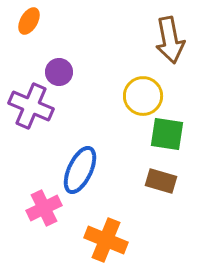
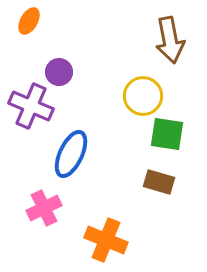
blue ellipse: moved 9 px left, 16 px up
brown rectangle: moved 2 px left, 1 px down
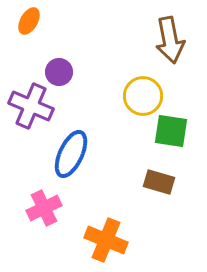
green square: moved 4 px right, 3 px up
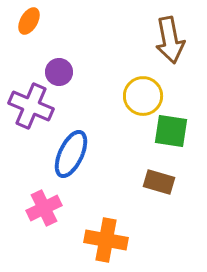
orange cross: rotated 12 degrees counterclockwise
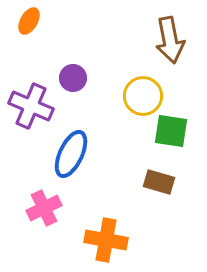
purple circle: moved 14 px right, 6 px down
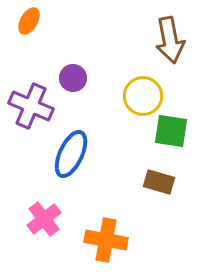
pink cross: moved 11 px down; rotated 12 degrees counterclockwise
